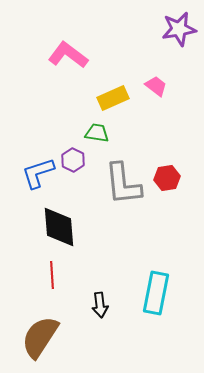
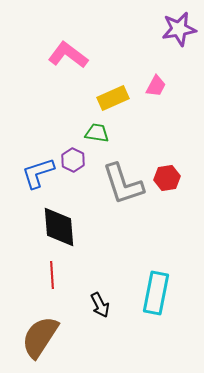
pink trapezoid: rotated 80 degrees clockwise
gray L-shape: rotated 12 degrees counterclockwise
black arrow: rotated 20 degrees counterclockwise
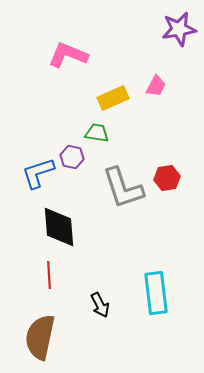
pink L-shape: rotated 15 degrees counterclockwise
purple hexagon: moved 1 px left, 3 px up; rotated 15 degrees counterclockwise
gray L-shape: moved 4 px down
red line: moved 3 px left
cyan rectangle: rotated 18 degrees counterclockwise
brown semicircle: rotated 21 degrees counterclockwise
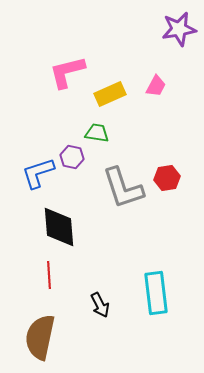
pink L-shape: moved 1 px left, 17 px down; rotated 36 degrees counterclockwise
yellow rectangle: moved 3 px left, 4 px up
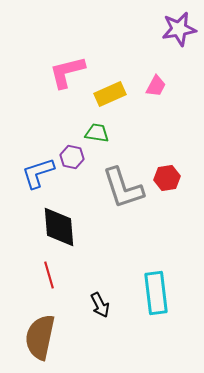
red line: rotated 12 degrees counterclockwise
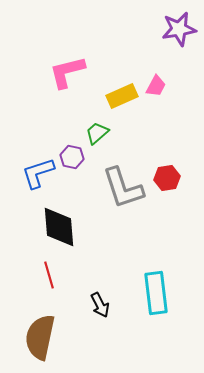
yellow rectangle: moved 12 px right, 2 px down
green trapezoid: rotated 50 degrees counterclockwise
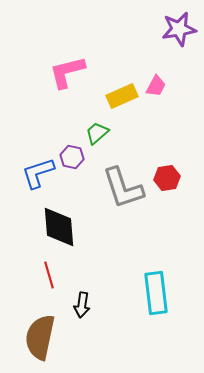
black arrow: moved 18 px left; rotated 35 degrees clockwise
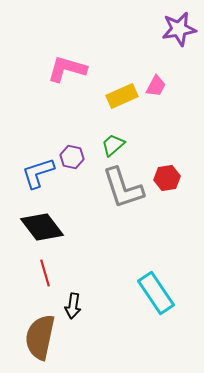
pink L-shape: moved 3 px up; rotated 30 degrees clockwise
green trapezoid: moved 16 px right, 12 px down
black diamond: moved 17 px left; rotated 33 degrees counterclockwise
red line: moved 4 px left, 2 px up
cyan rectangle: rotated 27 degrees counterclockwise
black arrow: moved 9 px left, 1 px down
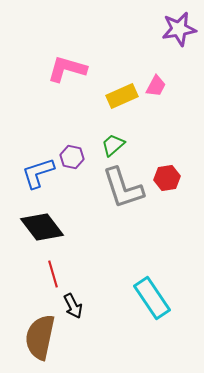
red line: moved 8 px right, 1 px down
cyan rectangle: moved 4 px left, 5 px down
black arrow: rotated 35 degrees counterclockwise
